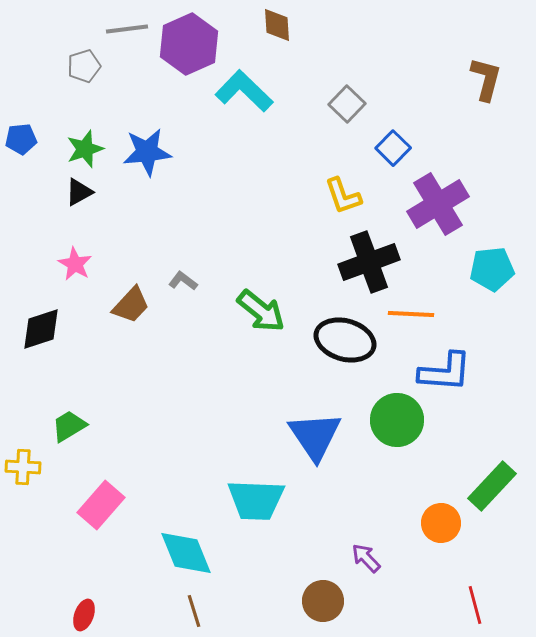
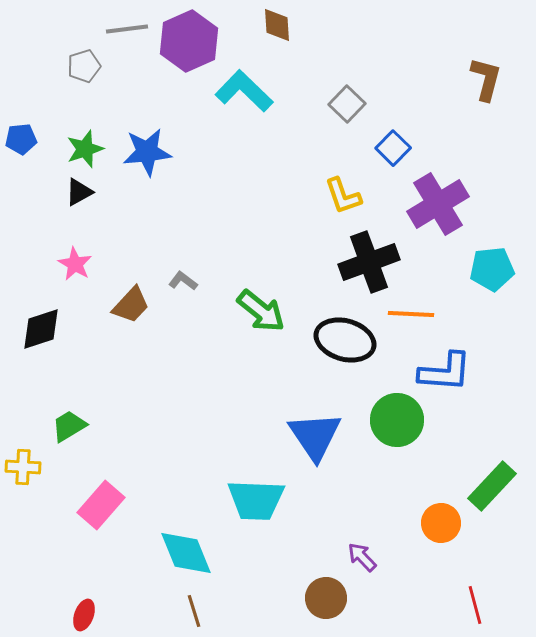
purple hexagon: moved 3 px up
purple arrow: moved 4 px left, 1 px up
brown circle: moved 3 px right, 3 px up
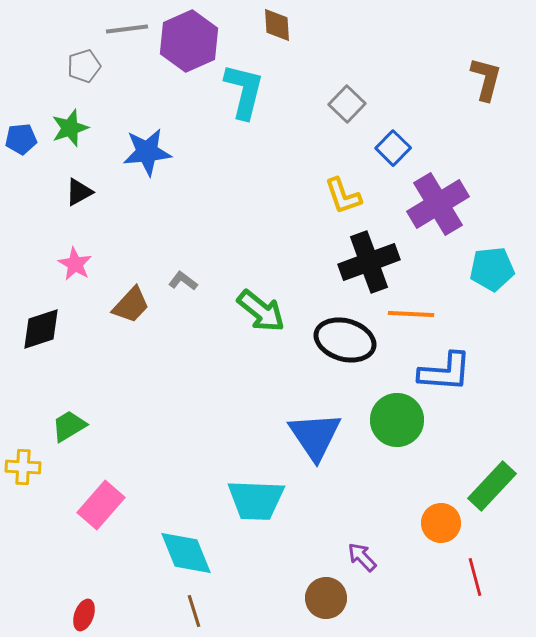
cyan L-shape: rotated 60 degrees clockwise
green star: moved 15 px left, 21 px up
red line: moved 28 px up
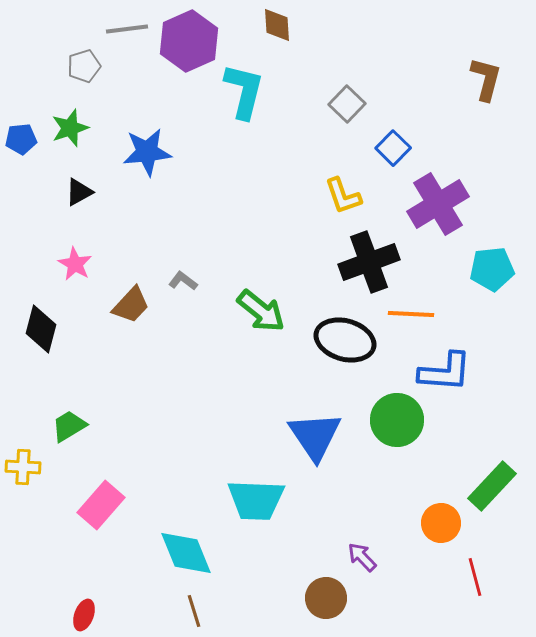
black diamond: rotated 57 degrees counterclockwise
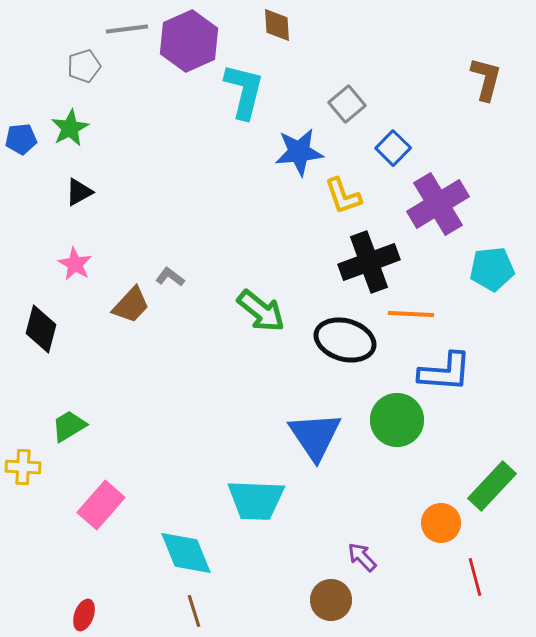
gray square: rotated 6 degrees clockwise
green star: rotated 9 degrees counterclockwise
blue star: moved 152 px right
gray L-shape: moved 13 px left, 4 px up
brown circle: moved 5 px right, 2 px down
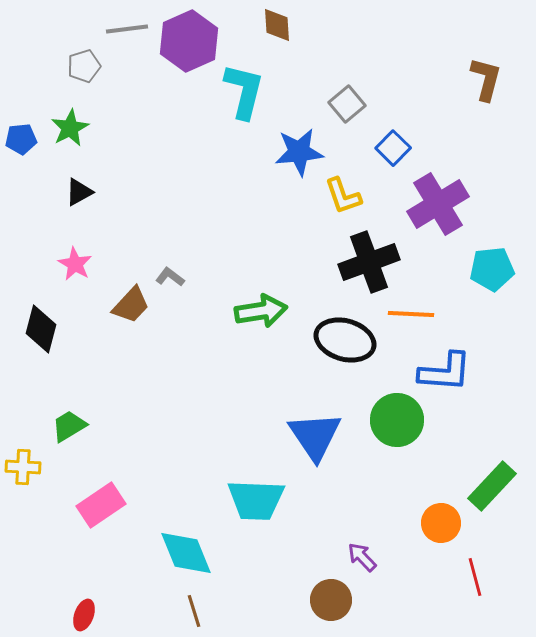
green arrow: rotated 48 degrees counterclockwise
pink rectangle: rotated 15 degrees clockwise
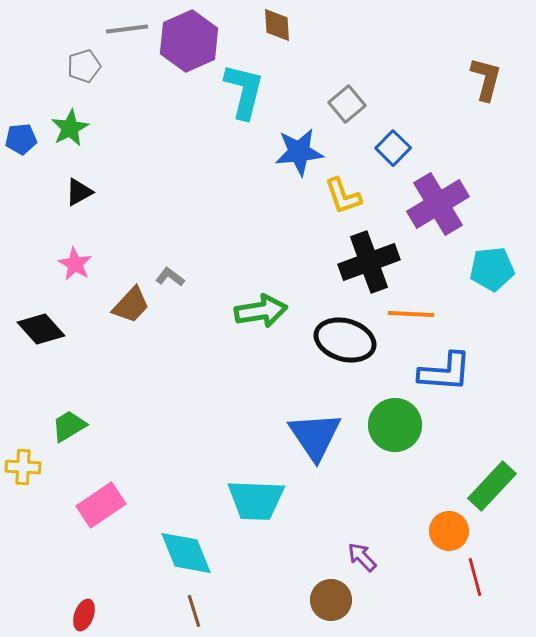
black diamond: rotated 57 degrees counterclockwise
green circle: moved 2 px left, 5 px down
orange circle: moved 8 px right, 8 px down
